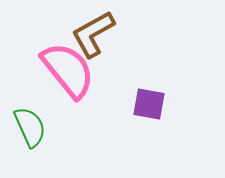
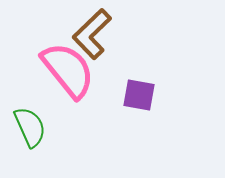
brown L-shape: moved 1 px left; rotated 15 degrees counterclockwise
purple square: moved 10 px left, 9 px up
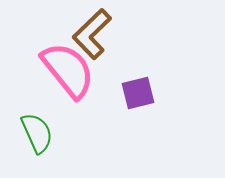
purple square: moved 1 px left, 2 px up; rotated 24 degrees counterclockwise
green semicircle: moved 7 px right, 6 px down
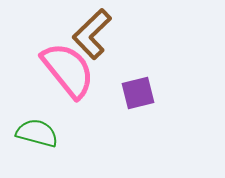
green semicircle: rotated 51 degrees counterclockwise
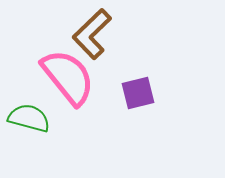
pink semicircle: moved 7 px down
green semicircle: moved 8 px left, 15 px up
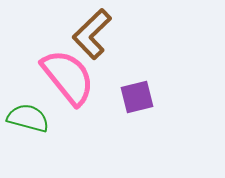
purple square: moved 1 px left, 4 px down
green semicircle: moved 1 px left
